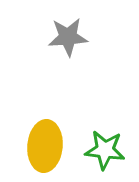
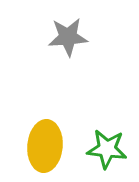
green star: moved 2 px right, 1 px up
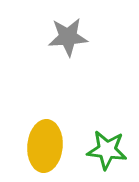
green star: moved 1 px down
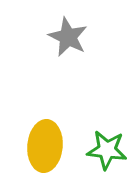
gray star: rotated 30 degrees clockwise
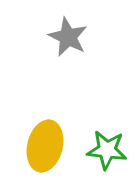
yellow ellipse: rotated 9 degrees clockwise
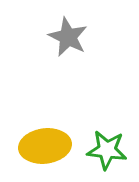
yellow ellipse: rotated 69 degrees clockwise
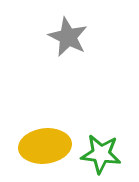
green star: moved 6 px left, 4 px down
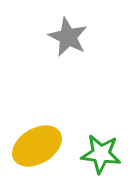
yellow ellipse: moved 8 px left; rotated 24 degrees counterclockwise
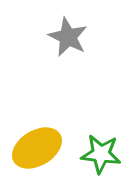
yellow ellipse: moved 2 px down
